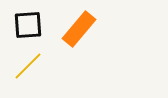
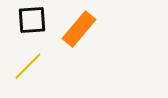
black square: moved 4 px right, 5 px up
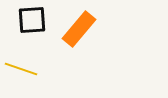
yellow line: moved 7 px left, 3 px down; rotated 64 degrees clockwise
